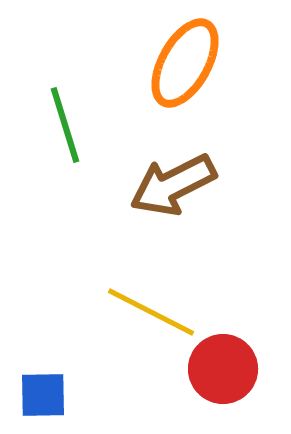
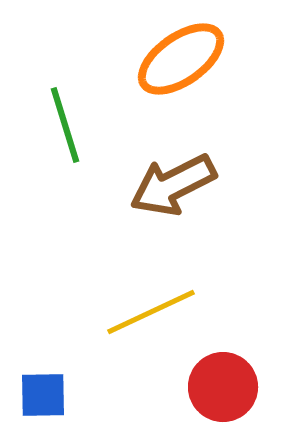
orange ellipse: moved 4 px left, 4 px up; rotated 26 degrees clockwise
yellow line: rotated 52 degrees counterclockwise
red circle: moved 18 px down
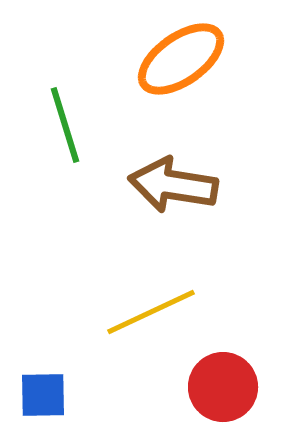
brown arrow: rotated 36 degrees clockwise
